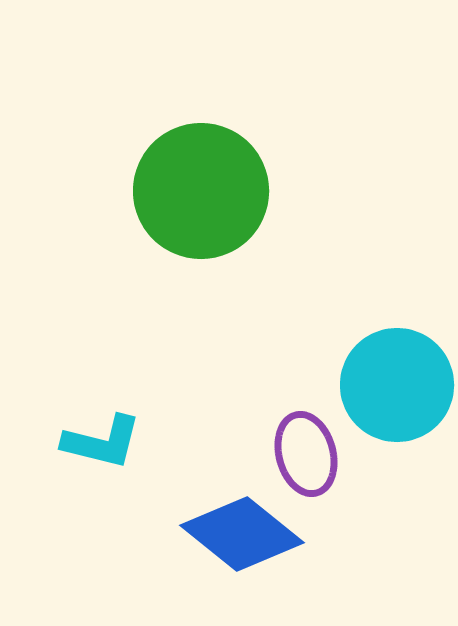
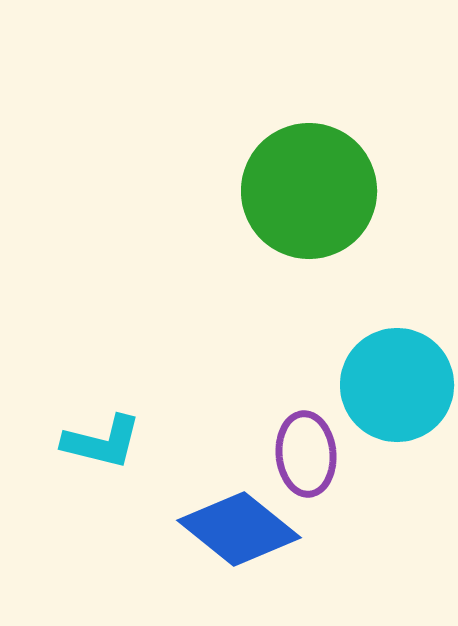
green circle: moved 108 px right
purple ellipse: rotated 10 degrees clockwise
blue diamond: moved 3 px left, 5 px up
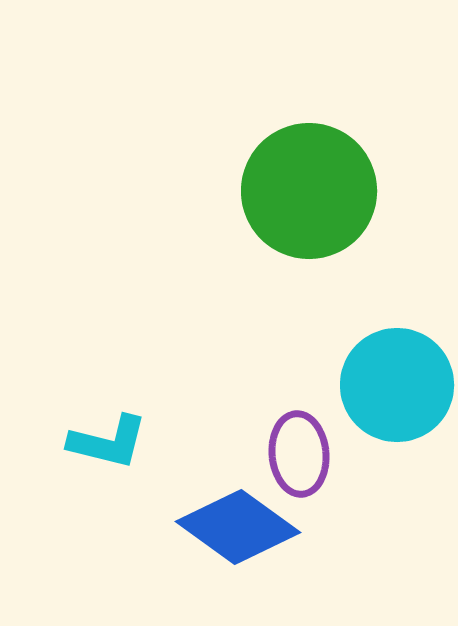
cyan L-shape: moved 6 px right
purple ellipse: moved 7 px left
blue diamond: moved 1 px left, 2 px up; rotated 3 degrees counterclockwise
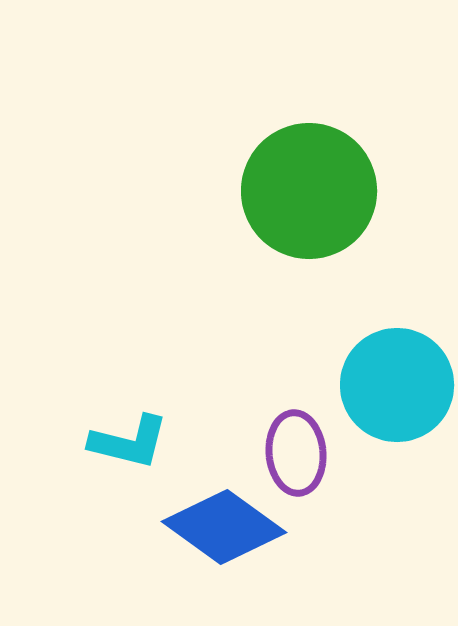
cyan L-shape: moved 21 px right
purple ellipse: moved 3 px left, 1 px up
blue diamond: moved 14 px left
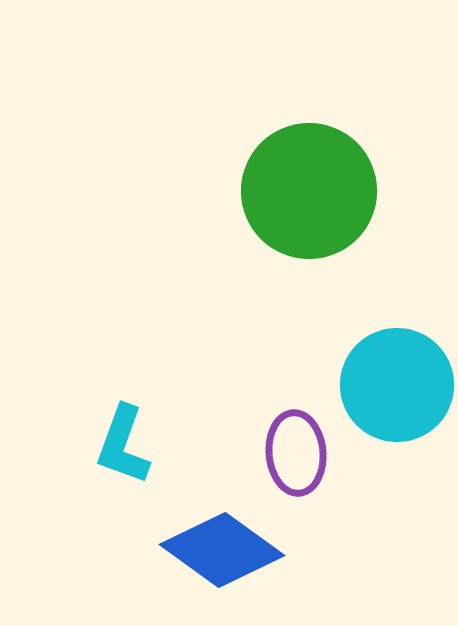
cyan L-shape: moved 6 px left, 3 px down; rotated 96 degrees clockwise
blue diamond: moved 2 px left, 23 px down
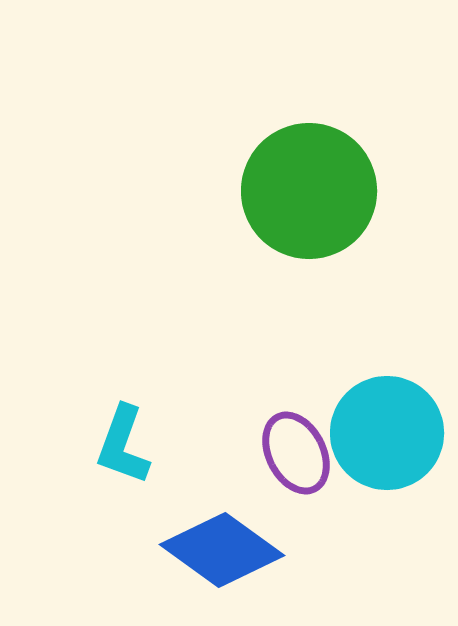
cyan circle: moved 10 px left, 48 px down
purple ellipse: rotated 22 degrees counterclockwise
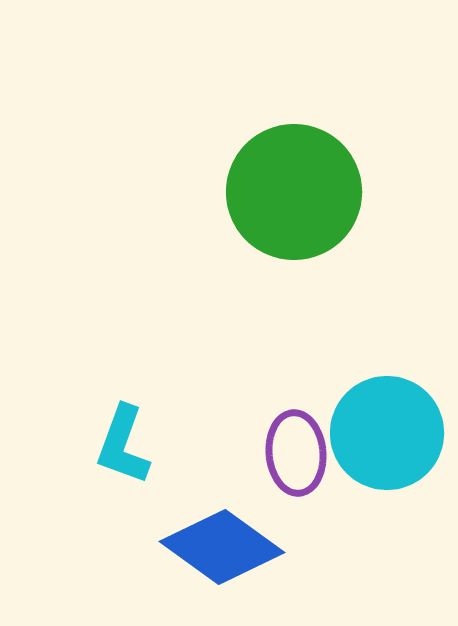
green circle: moved 15 px left, 1 px down
purple ellipse: rotated 22 degrees clockwise
blue diamond: moved 3 px up
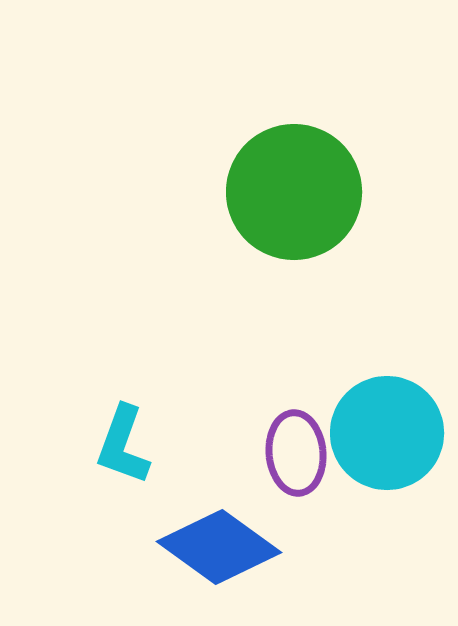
blue diamond: moved 3 px left
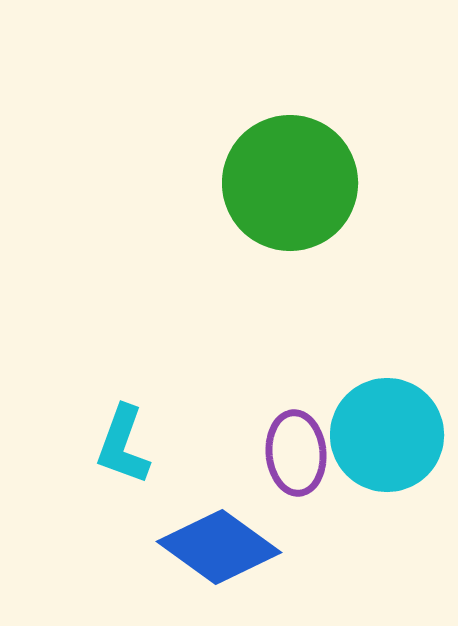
green circle: moved 4 px left, 9 px up
cyan circle: moved 2 px down
